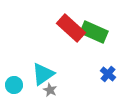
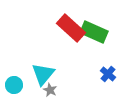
cyan triangle: rotated 15 degrees counterclockwise
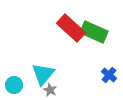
blue cross: moved 1 px right, 1 px down
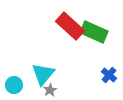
red rectangle: moved 1 px left, 2 px up
gray star: rotated 16 degrees clockwise
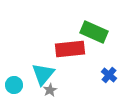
red rectangle: moved 23 px down; rotated 48 degrees counterclockwise
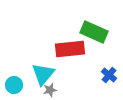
gray star: rotated 16 degrees clockwise
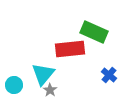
gray star: rotated 24 degrees counterclockwise
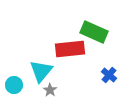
cyan triangle: moved 2 px left, 3 px up
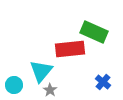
blue cross: moved 6 px left, 7 px down
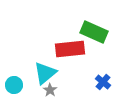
cyan triangle: moved 4 px right, 2 px down; rotated 10 degrees clockwise
